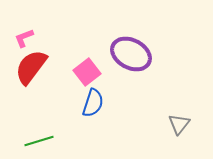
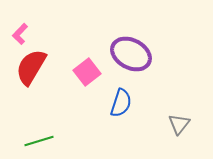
pink L-shape: moved 4 px left, 4 px up; rotated 25 degrees counterclockwise
red semicircle: rotated 6 degrees counterclockwise
blue semicircle: moved 28 px right
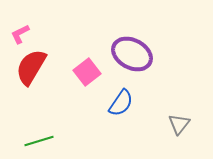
pink L-shape: rotated 20 degrees clockwise
purple ellipse: moved 1 px right
blue semicircle: rotated 16 degrees clockwise
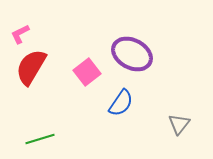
green line: moved 1 px right, 2 px up
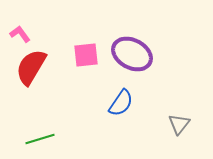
pink L-shape: rotated 80 degrees clockwise
pink square: moved 1 px left, 17 px up; rotated 32 degrees clockwise
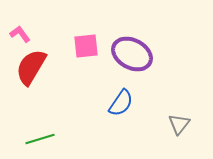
pink square: moved 9 px up
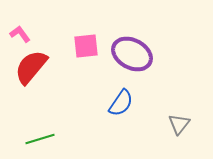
red semicircle: rotated 9 degrees clockwise
